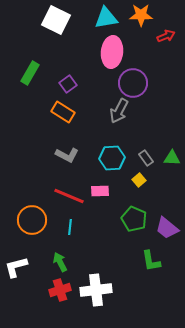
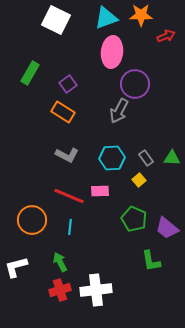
cyan triangle: rotated 10 degrees counterclockwise
purple circle: moved 2 px right, 1 px down
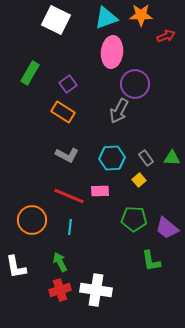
green pentagon: rotated 20 degrees counterclockwise
white L-shape: rotated 85 degrees counterclockwise
white cross: rotated 16 degrees clockwise
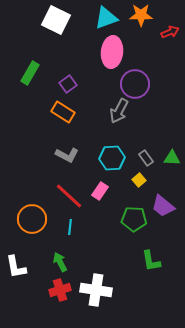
red arrow: moved 4 px right, 4 px up
pink rectangle: rotated 54 degrees counterclockwise
red line: rotated 20 degrees clockwise
orange circle: moved 1 px up
purple trapezoid: moved 4 px left, 22 px up
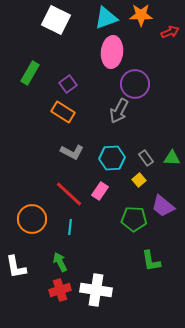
gray L-shape: moved 5 px right, 3 px up
red line: moved 2 px up
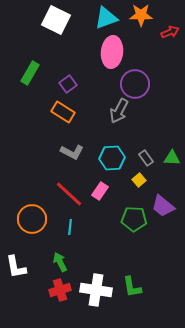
green L-shape: moved 19 px left, 26 px down
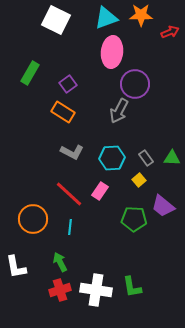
orange circle: moved 1 px right
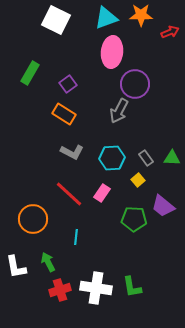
orange rectangle: moved 1 px right, 2 px down
yellow square: moved 1 px left
pink rectangle: moved 2 px right, 2 px down
cyan line: moved 6 px right, 10 px down
green arrow: moved 12 px left
white cross: moved 2 px up
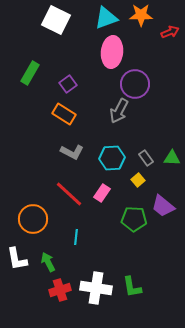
white L-shape: moved 1 px right, 8 px up
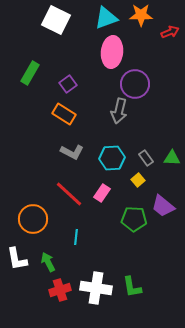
gray arrow: rotated 15 degrees counterclockwise
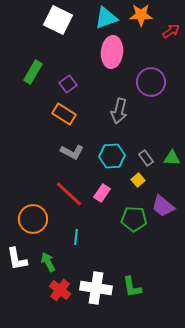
white square: moved 2 px right
red arrow: moved 1 px right, 1 px up; rotated 12 degrees counterclockwise
green rectangle: moved 3 px right, 1 px up
purple circle: moved 16 px right, 2 px up
cyan hexagon: moved 2 px up
red cross: rotated 35 degrees counterclockwise
